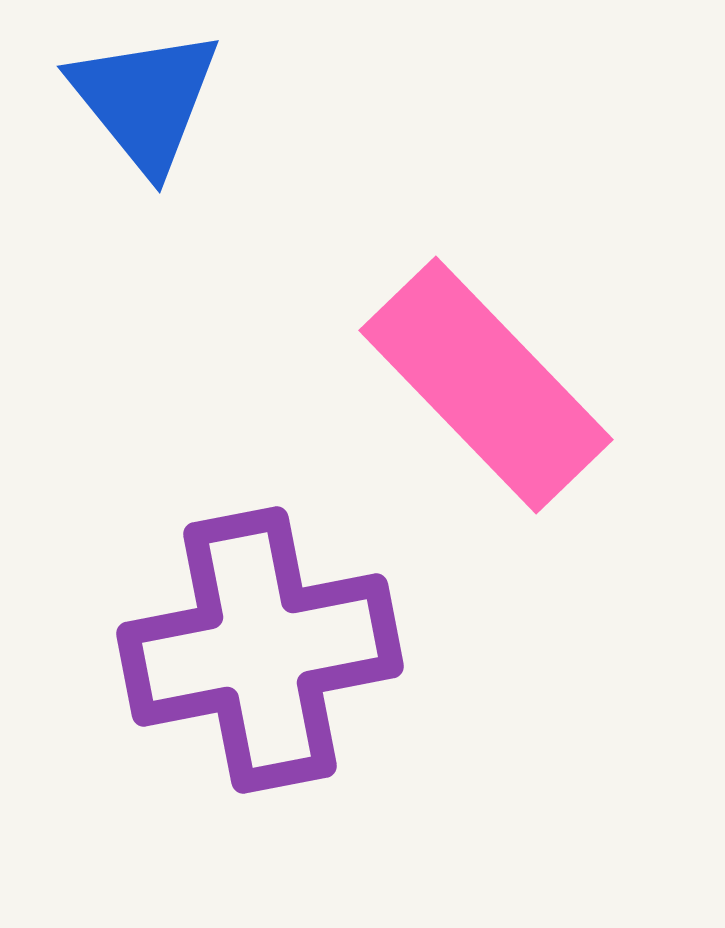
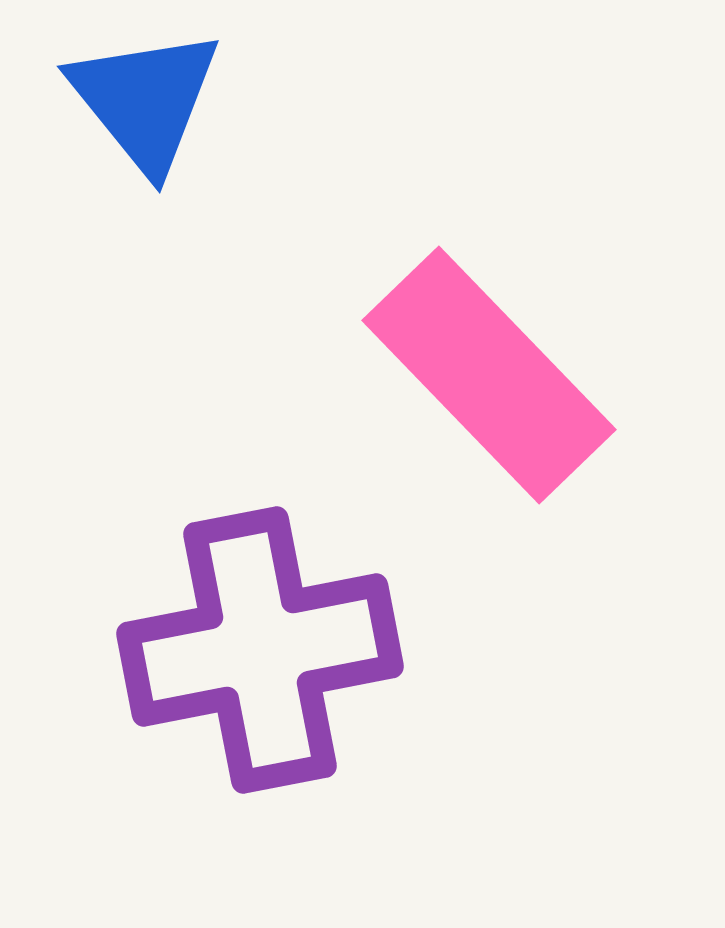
pink rectangle: moved 3 px right, 10 px up
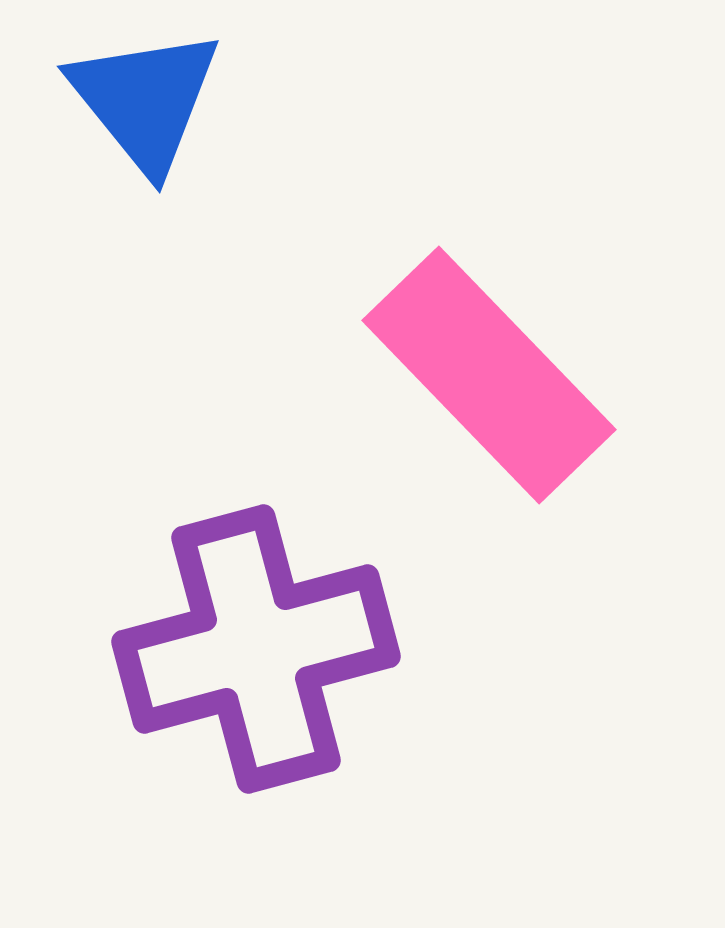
purple cross: moved 4 px left, 1 px up; rotated 4 degrees counterclockwise
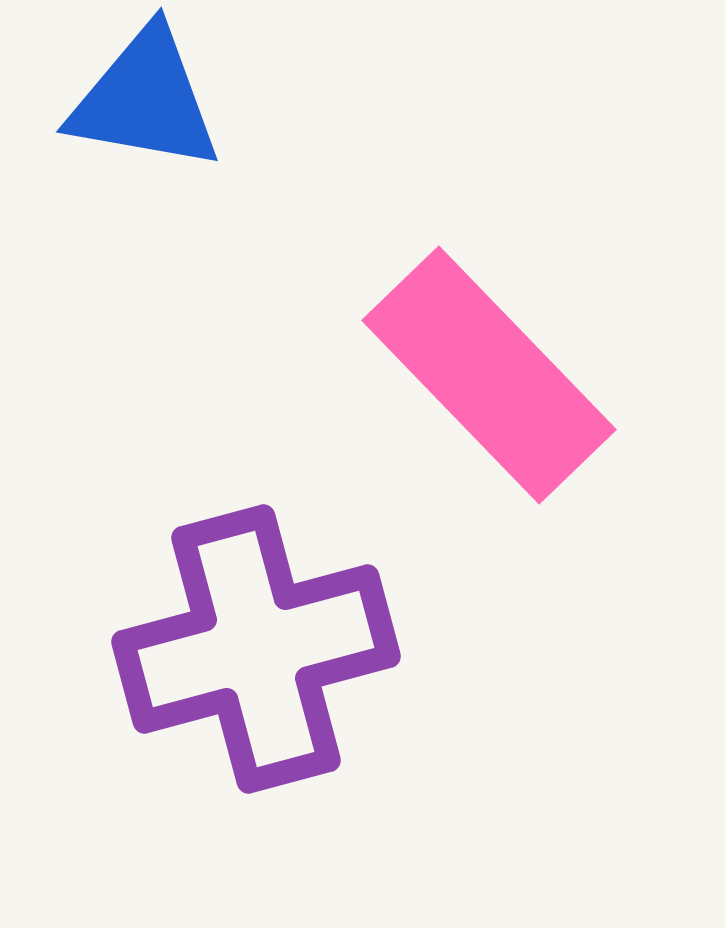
blue triangle: rotated 41 degrees counterclockwise
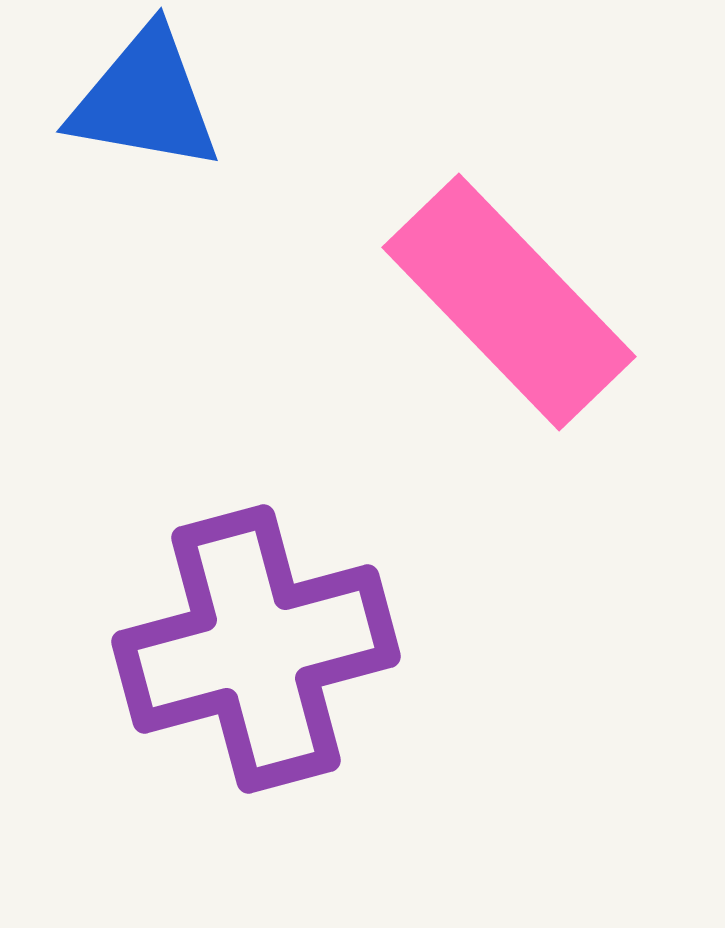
pink rectangle: moved 20 px right, 73 px up
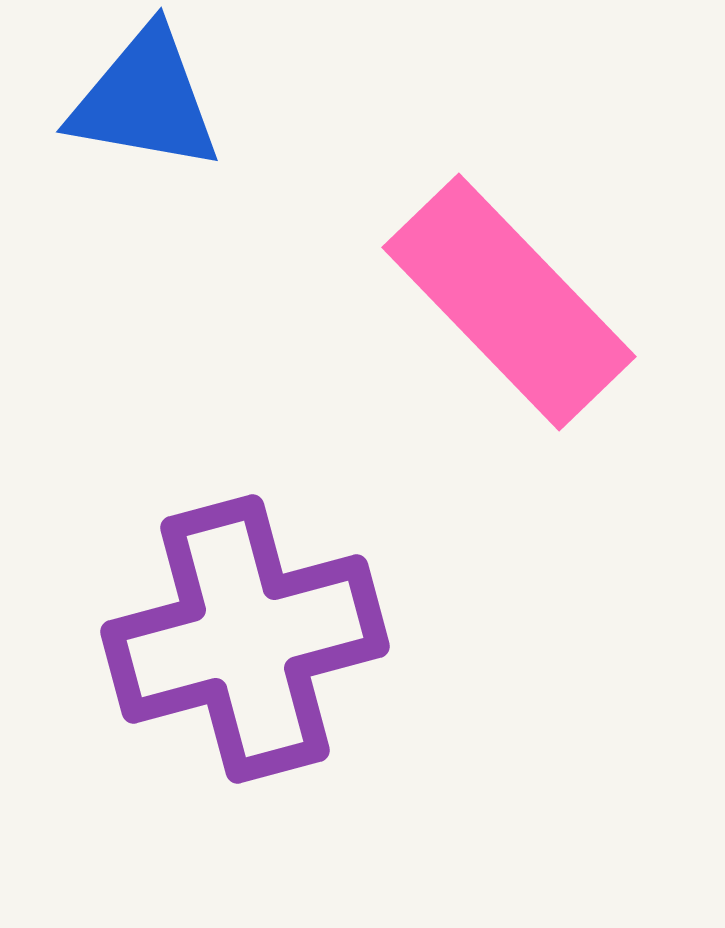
purple cross: moved 11 px left, 10 px up
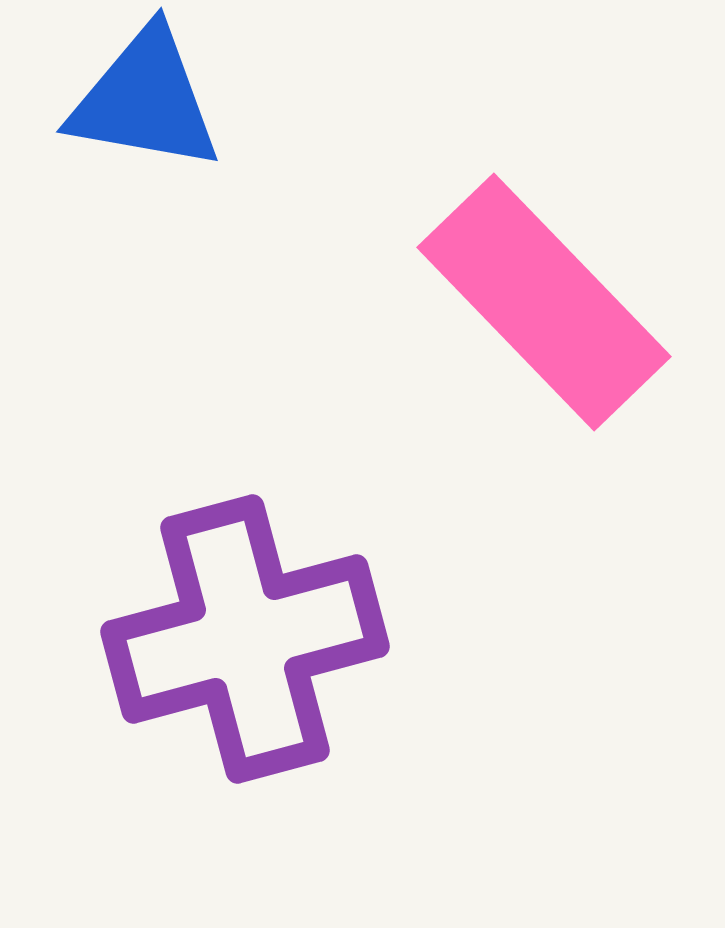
pink rectangle: moved 35 px right
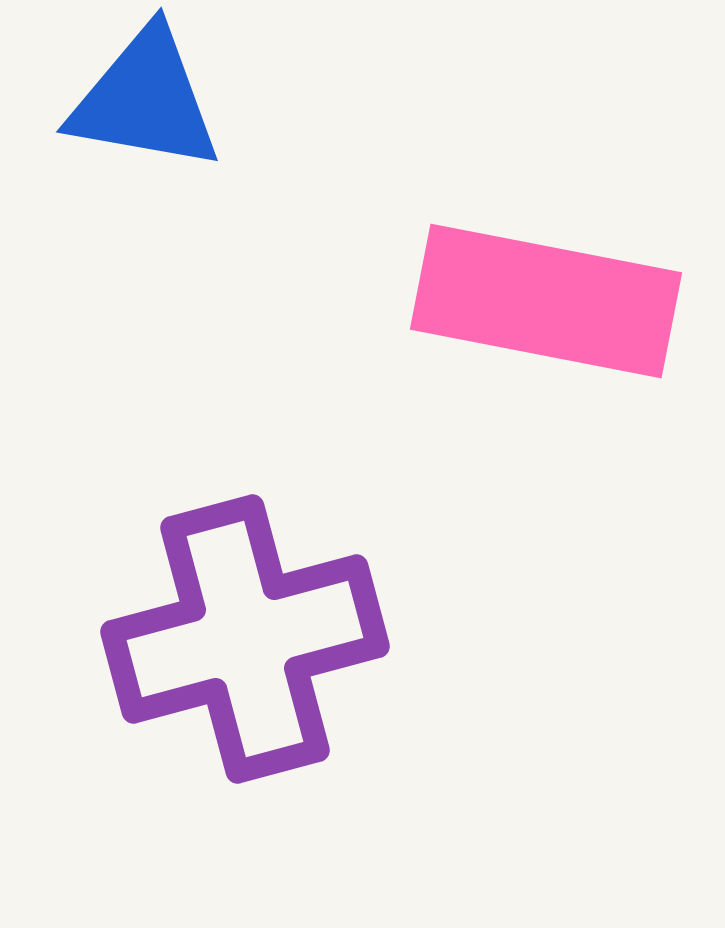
pink rectangle: moved 2 px right, 1 px up; rotated 35 degrees counterclockwise
